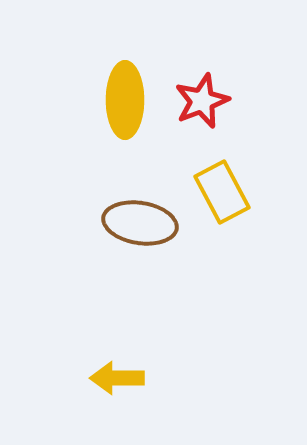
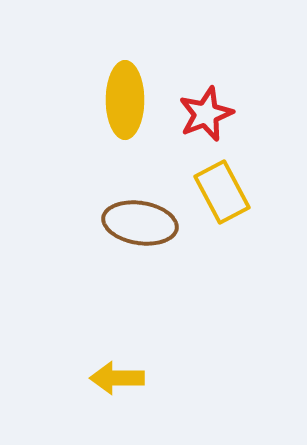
red star: moved 4 px right, 13 px down
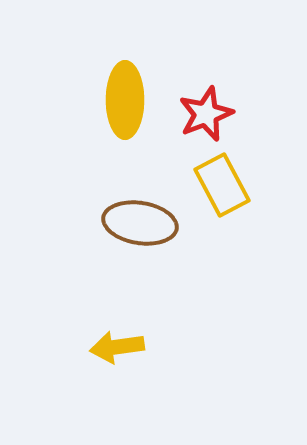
yellow rectangle: moved 7 px up
yellow arrow: moved 31 px up; rotated 8 degrees counterclockwise
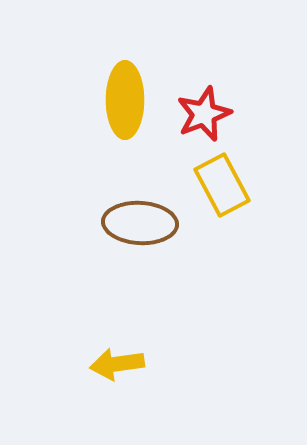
red star: moved 2 px left
brown ellipse: rotated 6 degrees counterclockwise
yellow arrow: moved 17 px down
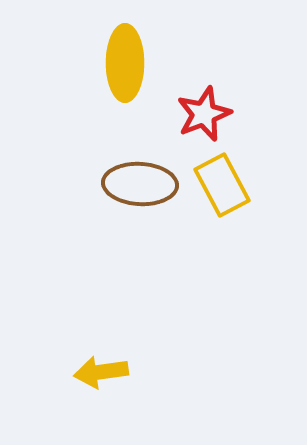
yellow ellipse: moved 37 px up
brown ellipse: moved 39 px up
yellow arrow: moved 16 px left, 8 px down
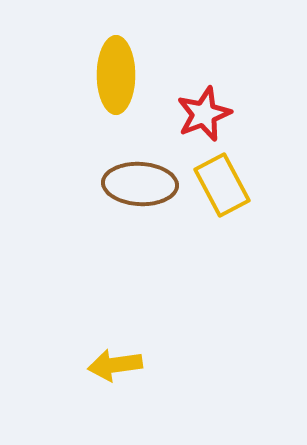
yellow ellipse: moved 9 px left, 12 px down
yellow arrow: moved 14 px right, 7 px up
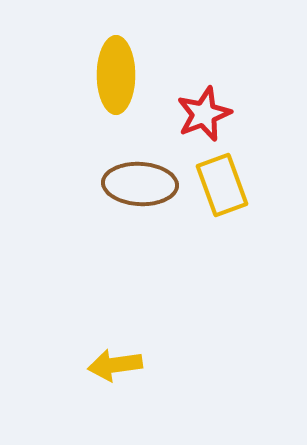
yellow rectangle: rotated 8 degrees clockwise
